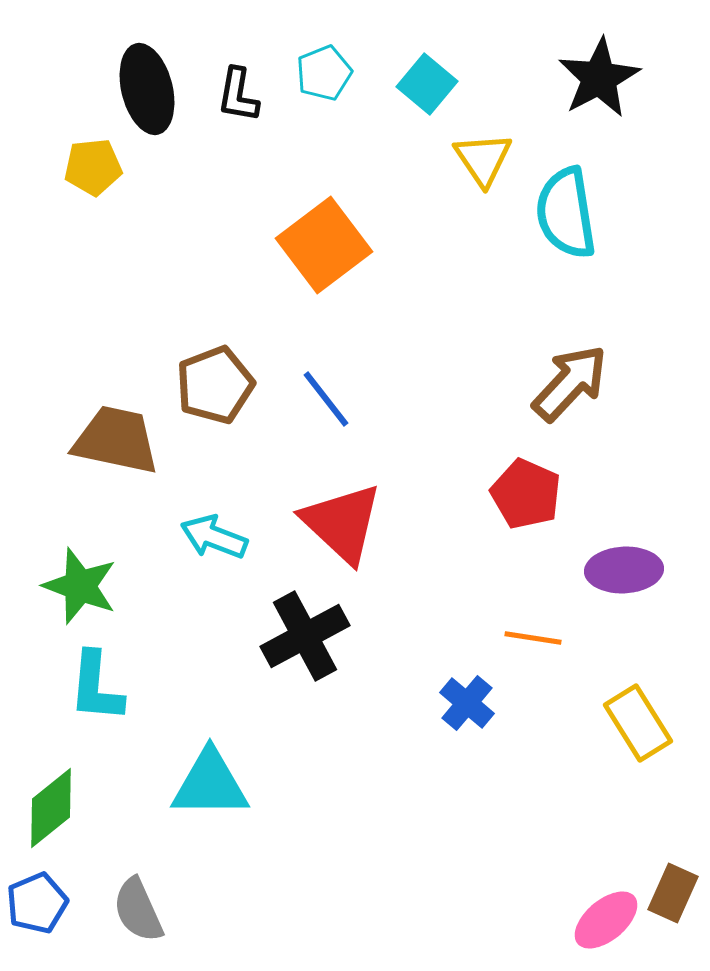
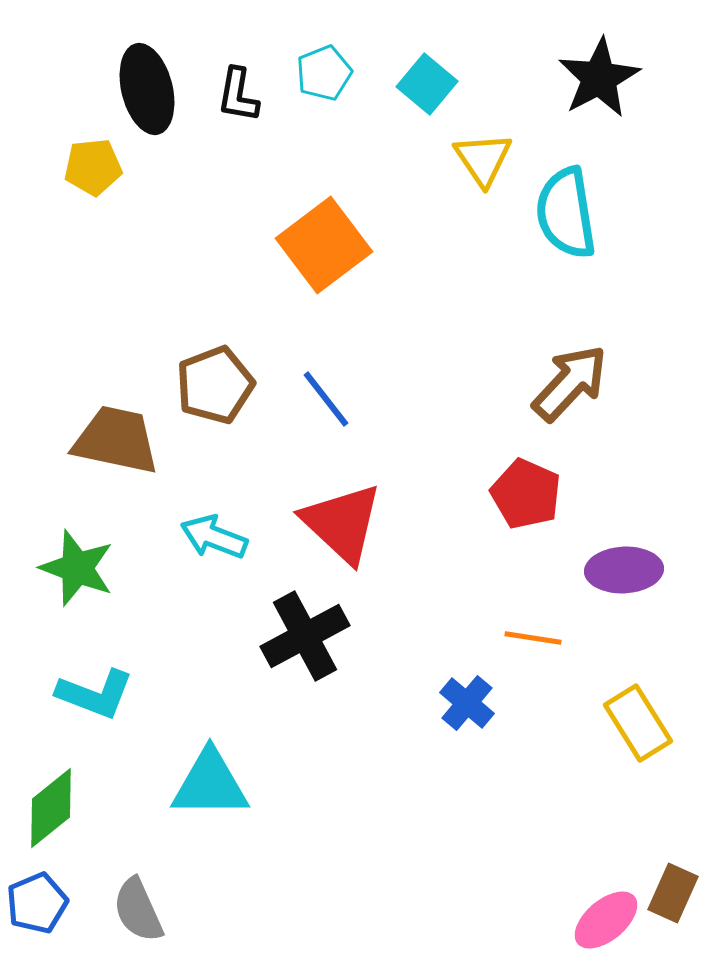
green star: moved 3 px left, 18 px up
cyan L-shape: moved 1 px left, 7 px down; rotated 74 degrees counterclockwise
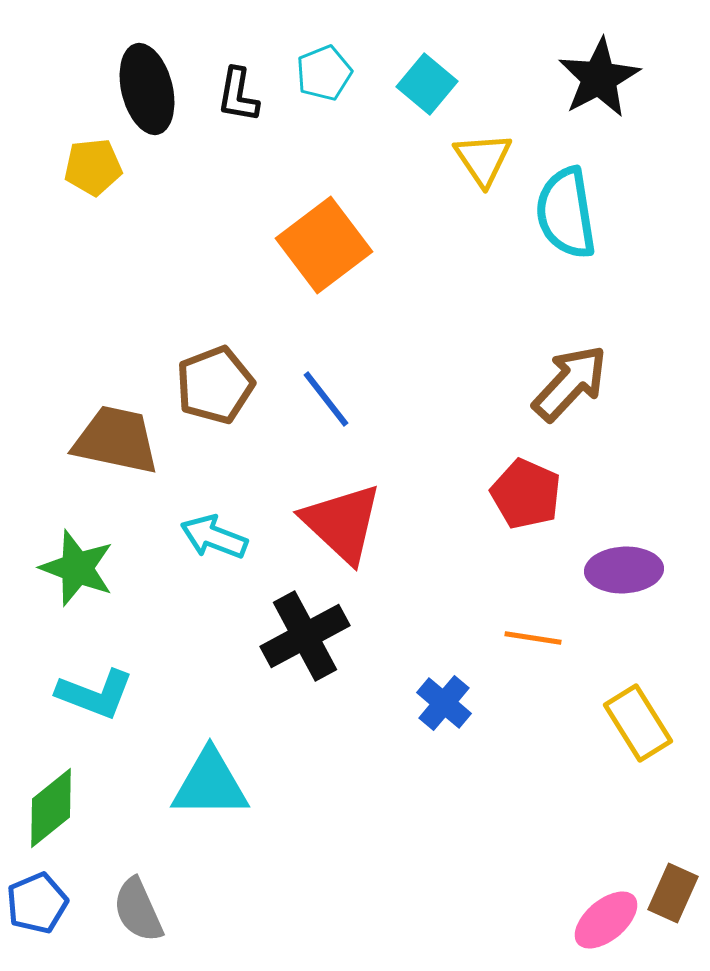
blue cross: moved 23 px left
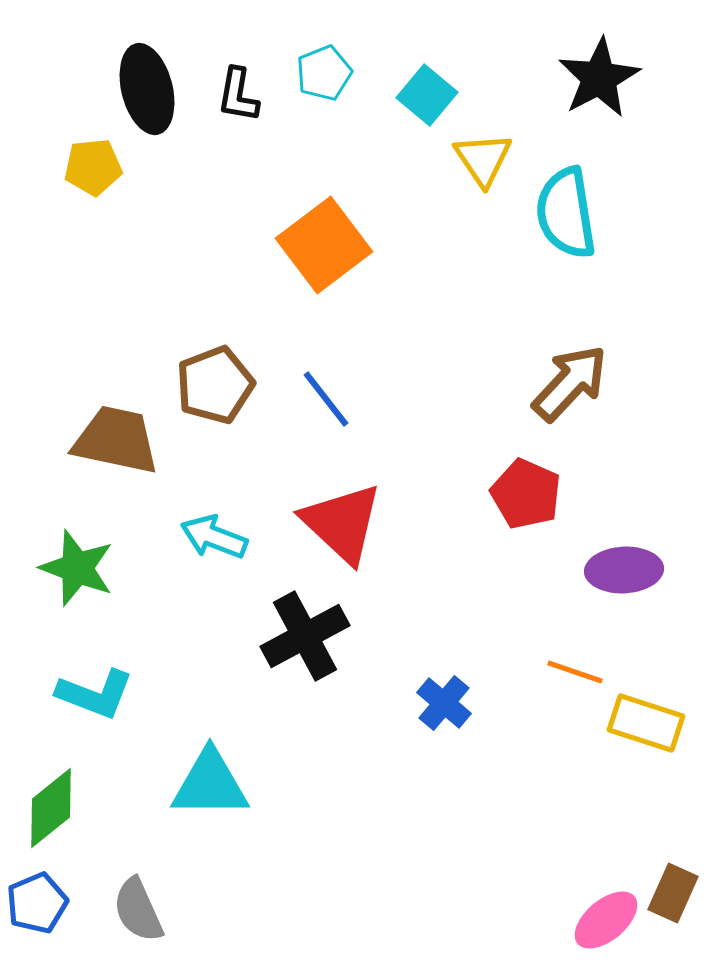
cyan square: moved 11 px down
orange line: moved 42 px right, 34 px down; rotated 10 degrees clockwise
yellow rectangle: moved 8 px right; rotated 40 degrees counterclockwise
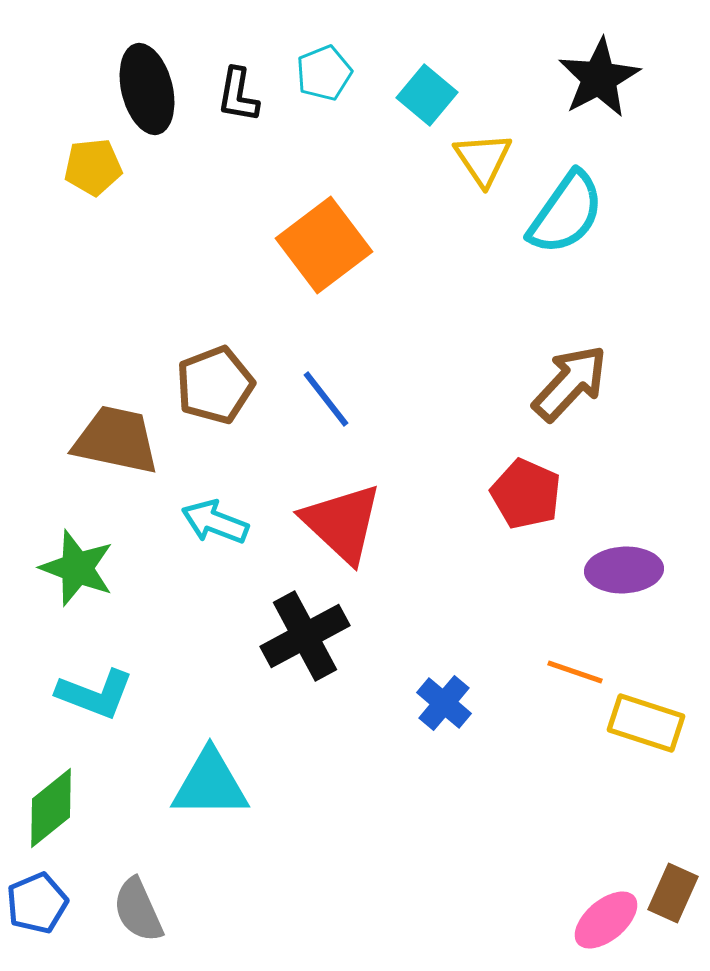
cyan semicircle: rotated 136 degrees counterclockwise
cyan arrow: moved 1 px right, 15 px up
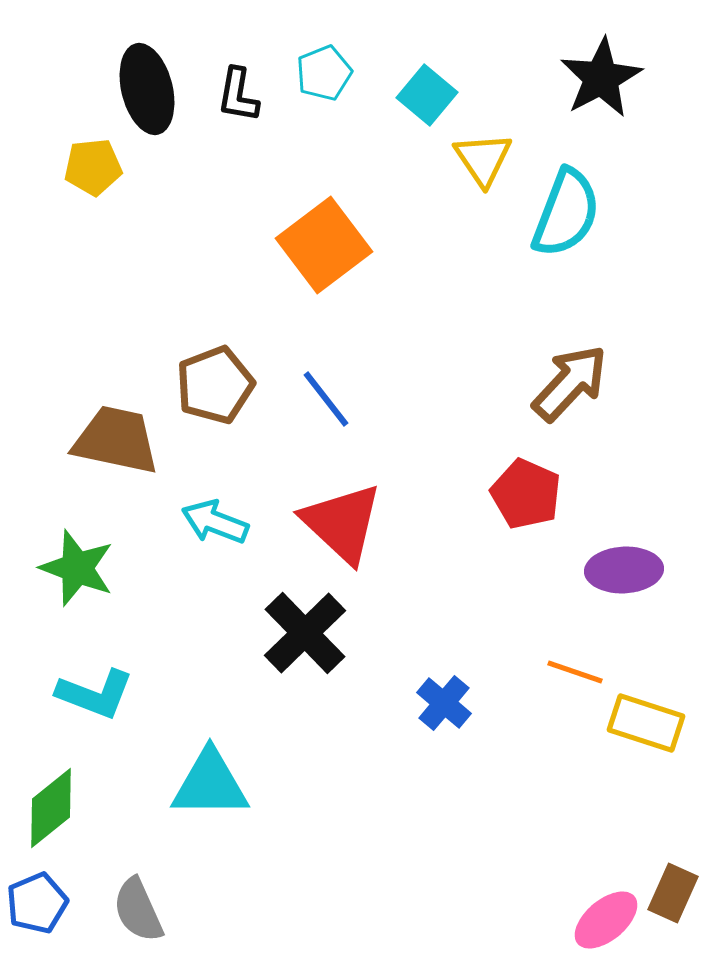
black star: moved 2 px right
cyan semicircle: rotated 14 degrees counterclockwise
black cross: moved 3 px up; rotated 16 degrees counterclockwise
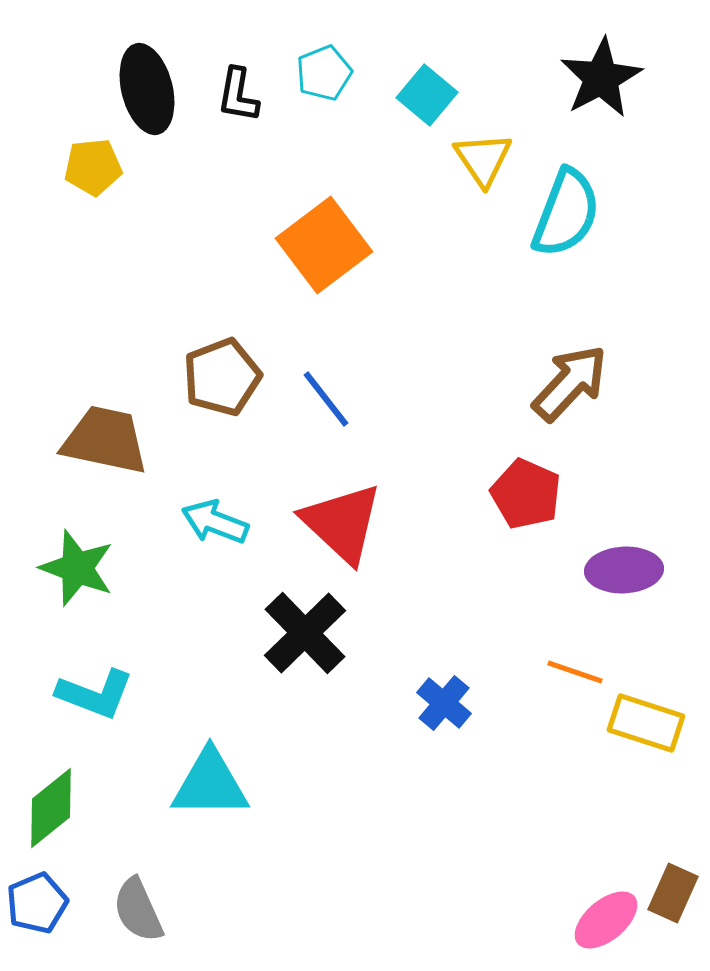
brown pentagon: moved 7 px right, 8 px up
brown trapezoid: moved 11 px left
